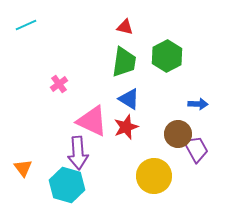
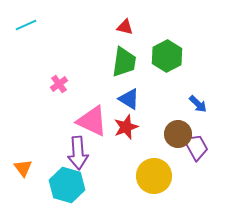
blue arrow: rotated 42 degrees clockwise
purple trapezoid: moved 2 px up
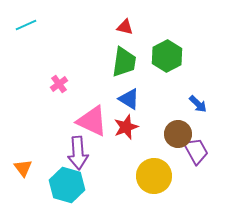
purple trapezoid: moved 4 px down
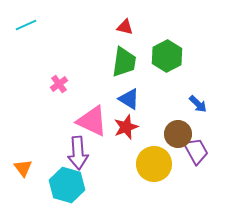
yellow circle: moved 12 px up
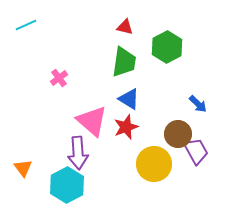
green hexagon: moved 9 px up
pink cross: moved 6 px up
pink triangle: rotated 16 degrees clockwise
cyan hexagon: rotated 16 degrees clockwise
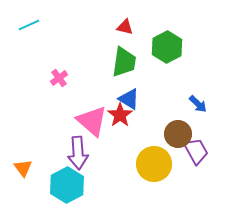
cyan line: moved 3 px right
red star: moved 6 px left, 12 px up; rotated 15 degrees counterclockwise
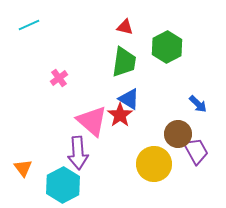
cyan hexagon: moved 4 px left
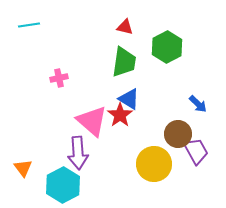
cyan line: rotated 15 degrees clockwise
pink cross: rotated 24 degrees clockwise
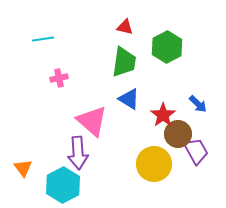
cyan line: moved 14 px right, 14 px down
red star: moved 43 px right
